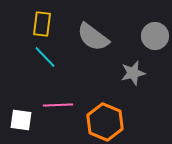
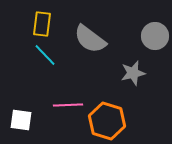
gray semicircle: moved 3 px left, 2 px down
cyan line: moved 2 px up
pink line: moved 10 px right
orange hexagon: moved 2 px right, 1 px up; rotated 6 degrees counterclockwise
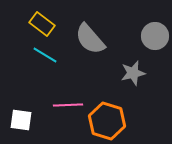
yellow rectangle: rotated 60 degrees counterclockwise
gray semicircle: rotated 12 degrees clockwise
cyan line: rotated 15 degrees counterclockwise
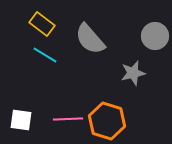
pink line: moved 14 px down
